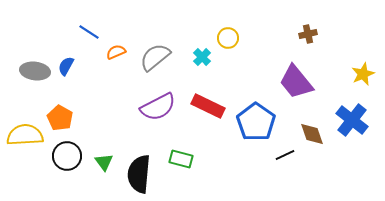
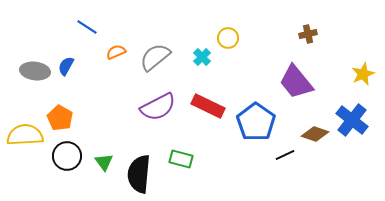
blue line: moved 2 px left, 5 px up
brown diamond: moved 3 px right; rotated 52 degrees counterclockwise
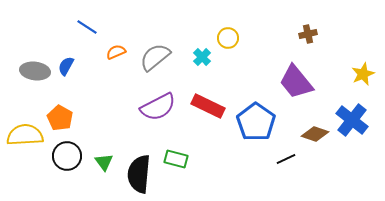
black line: moved 1 px right, 4 px down
green rectangle: moved 5 px left
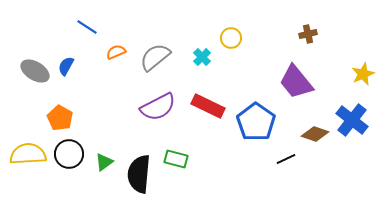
yellow circle: moved 3 px right
gray ellipse: rotated 24 degrees clockwise
yellow semicircle: moved 3 px right, 19 px down
black circle: moved 2 px right, 2 px up
green triangle: rotated 30 degrees clockwise
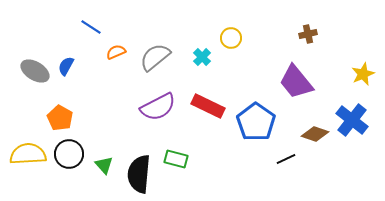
blue line: moved 4 px right
green triangle: moved 3 px down; rotated 36 degrees counterclockwise
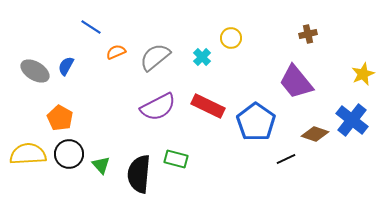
green triangle: moved 3 px left
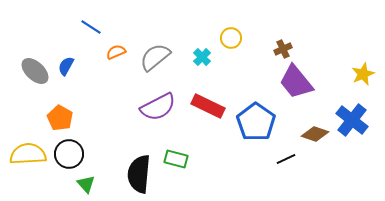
brown cross: moved 25 px left, 15 px down; rotated 12 degrees counterclockwise
gray ellipse: rotated 12 degrees clockwise
green triangle: moved 15 px left, 19 px down
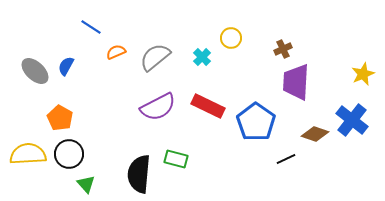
purple trapezoid: rotated 42 degrees clockwise
